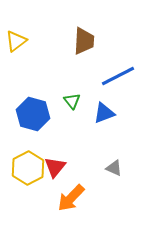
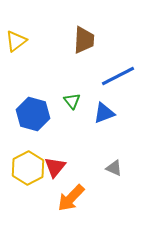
brown trapezoid: moved 1 px up
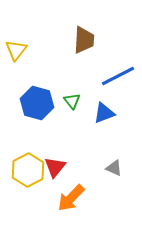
yellow triangle: moved 9 px down; rotated 15 degrees counterclockwise
blue hexagon: moved 4 px right, 11 px up
yellow hexagon: moved 2 px down
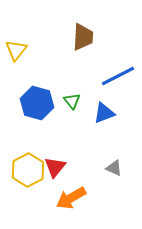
brown trapezoid: moved 1 px left, 3 px up
orange arrow: rotated 16 degrees clockwise
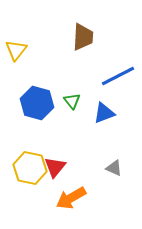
yellow hexagon: moved 2 px right, 2 px up; rotated 20 degrees counterclockwise
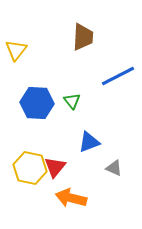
blue hexagon: rotated 12 degrees counterclockwise
blue triangle: moved 15 px left, 29 px down
orange arrow: rotated 44 degrees clockwise
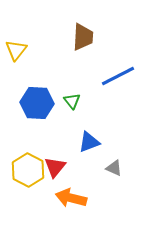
yellow hexagon: moved 2 px left, 2 px down; rotated 16 degrees clockwise
